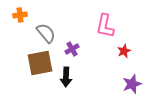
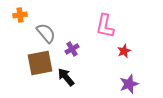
black arrow: rotated 138 degrees clockwise
purple star: moved 3 px left
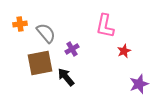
orange cross: moved 9 px down
purple star: moved 10 px right
